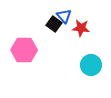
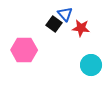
blue triangle: moved 1 px right, 2 px up
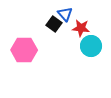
cyan circle: moved 19 px up
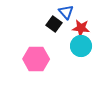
blue triangle: moved 1 px right, 2 px up
cyan circle: moved 10 px left
pink hexagon: moved 12 px right, 9 px down
